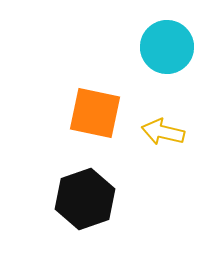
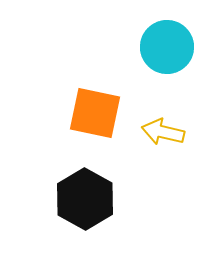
black hexagon: rotated 12 degrees counterclockwise
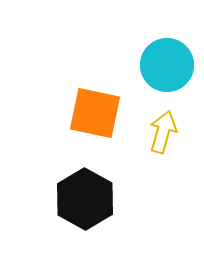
cyan circle: moved 18 px down
yellow arrow: rotated 93 degrees clockwise
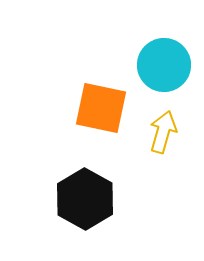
cyan circle: moved 3 px left
orange square: moved 6 px right, 5 px up
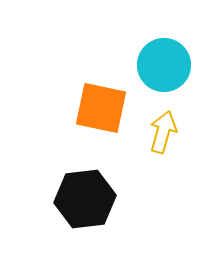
black hexagon: rotated 24 degrees clockwise
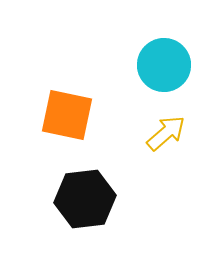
orange square: moved 34 px left, 7 px down
yellow arrow: moved 3 px right, 1 px down; rotated 33 degrees clockwise
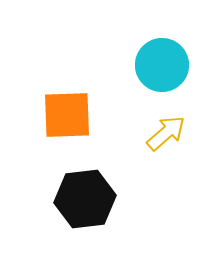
cyan circle: moved 2 px left
orange square: rotated 14 degrees counterclockwise
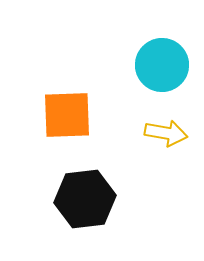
yellow arrow: rotated 51 degrees clockwise
